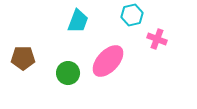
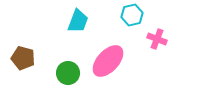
brown pentagon: rotated 15 degrees clockwise
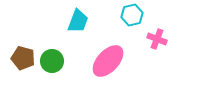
green circle: moved 16 px left, 12 px up
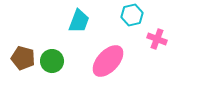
cyan trapezoid: moved 1 px right
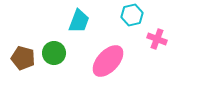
green circle: moved 2 px right, 8 px up
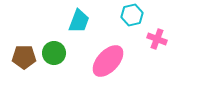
brown pentagon: moved 1 px right, 1 px up; rotated 15 degrees counterclockwise
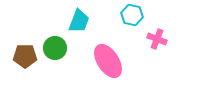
cyan hexagon: rotated 25 degrees clockwise
green circle: moved 1 px right, 5 px up
brown pentagon: moved 1 px right, 1 px up
pink ellipse: rotated 76 degrees counterclockwise
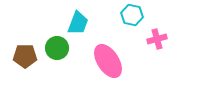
cyan trapezoid: moved 1 px left, 2 px down
pink cross: rotated 36 degrees counterclockwise
green circle: moved 2 px right
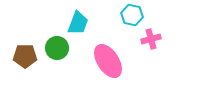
pink cross: moved 6 px left
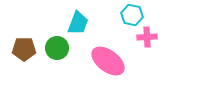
pink cross: moved 4 px left, 2 px up; rotated 12 degrees clockwise
brown pentagon: moved 1 px left, 7 px up
pink ellipse: rotated 20 degrees counterclockwise
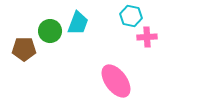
cyan hexagon: moved 1 px left, 1 px down
green circle: moved 7 px left, 17 px up
pink ellipse: moved 8 px right, 20 px down; rotated 16 degrees clockwise
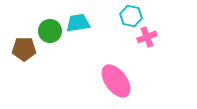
cyan trapezoid: rotated 120 degrees counterclockwise
pink cross: rotated 18 degrees counterclockwise
